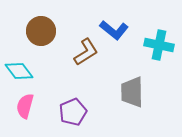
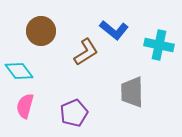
purple pentagon: moved 1 px right, 1 px down
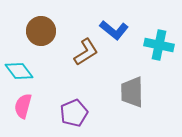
pink semicircle: moved 2 px left
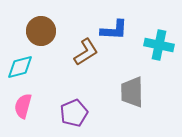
blue L-shape: rotated 36 degrees counterclockwise
cyan diamond: moved 1 px right, 4 px up; rotated 68 degrees counterclockwise
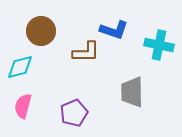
blue L-shape: rotated 16 degrees clockwise
brown L-shape: rotated 32 degrees clockwise
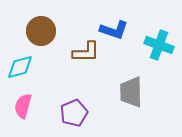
cyan cross: rotated 8 degrees clockwise
gray trapezoid: moved 1 px left
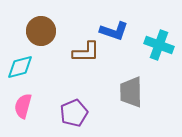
blue L-shape: moved 1 px down
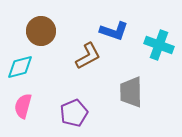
brown L-shape: moved 2 px right, 4 px down; rotated 28 degrees counterclockwise
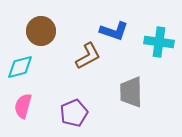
cyan cross: moved 3 px up; rotated 12 degrees counterclockwise
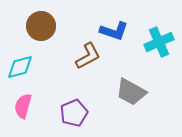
brown circle: moved 5 px up
cyan cross: rotated 32 degrees counterclockwise
gray trapezoid: rotated 60 degrees counterclockwise
